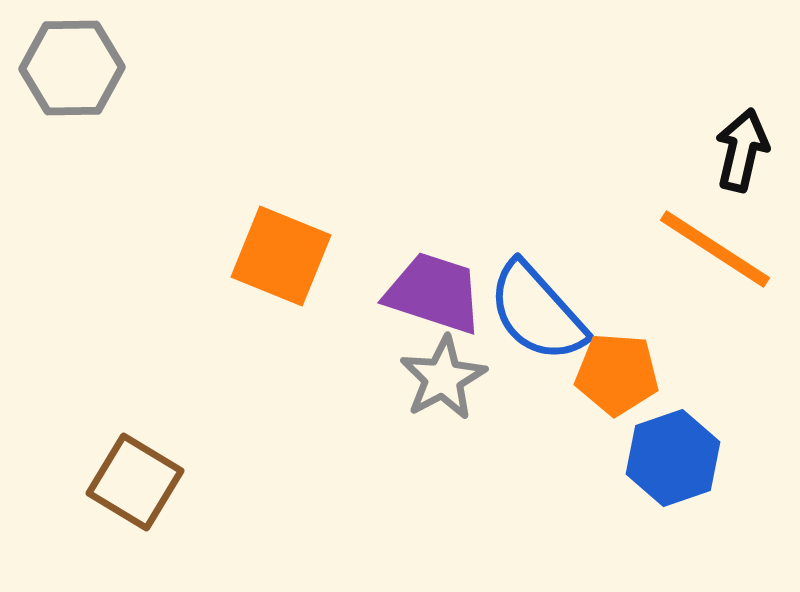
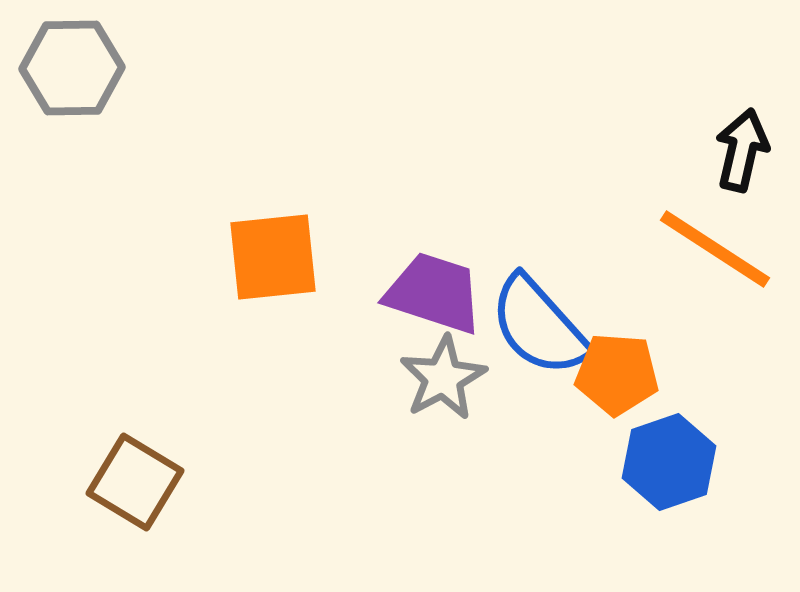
orange square: moved 8 px left, 1 px down; rotated 28 degrees counterclockwise
blue semicircle: moved 2 px right, 14 px down
blue hexagon: moved 4 px left, 4 px down
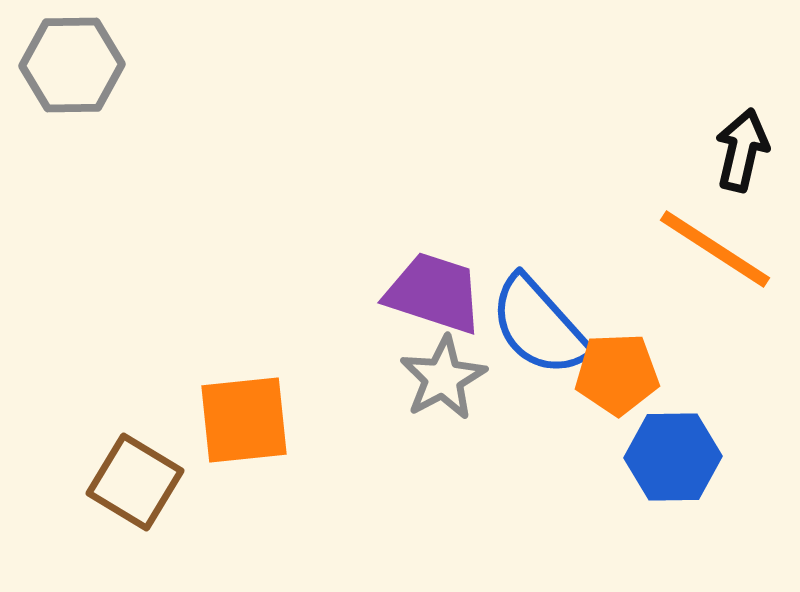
gray hexagon: moved 3 px up
orange square: moved 29 px left, 163 px down
orange pentagon: rotated 6 degrees counterclockwise
blue hexagon: moved 4 px right, 5 px up; rotated 18 degrees clockwise
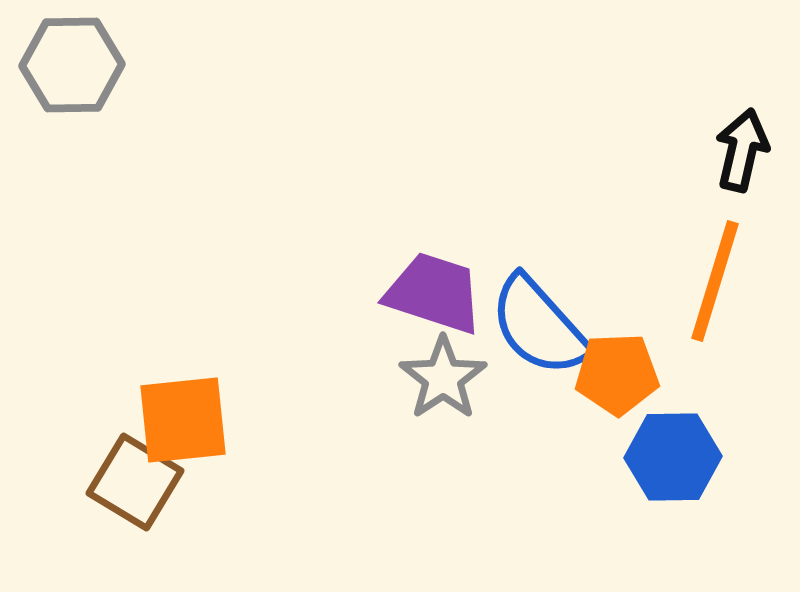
orange line: moved 32 px down; rotated 74 degrees clockwise
gray star: rotated 6 degrees counterclockwise
orange square: moved 61 px left
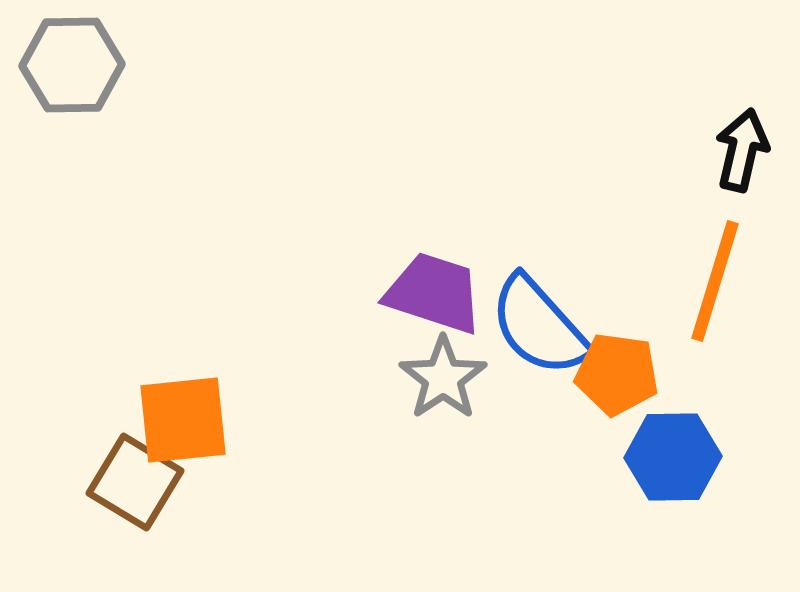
orange pentagon: rotated 10 degrees clockwise
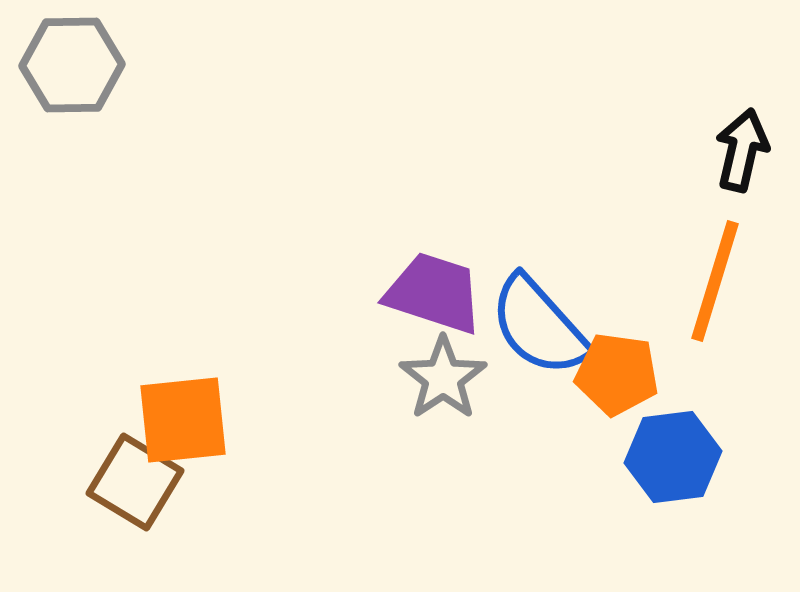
blue hexagon: rotated 6 degrees counterclockwise
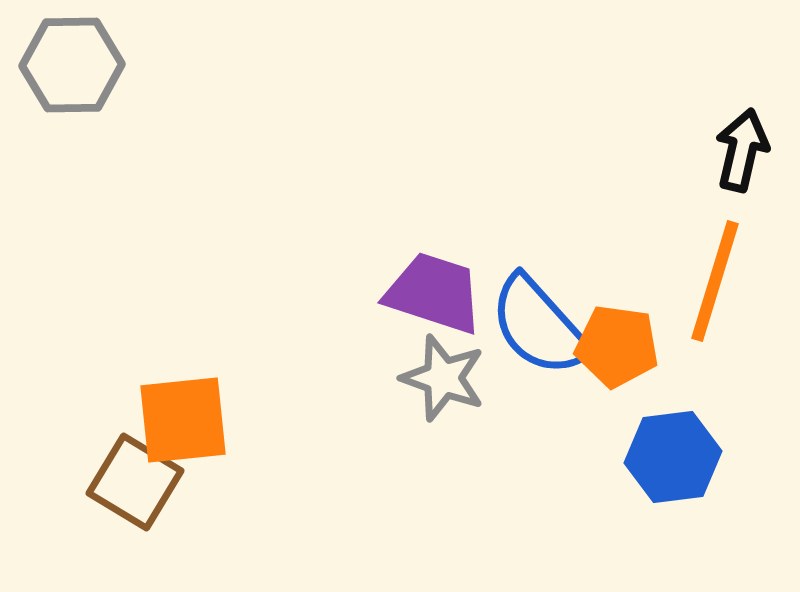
orange pentagon: moved 28 px up
gray star: rotated 18 degrees counterclockwise
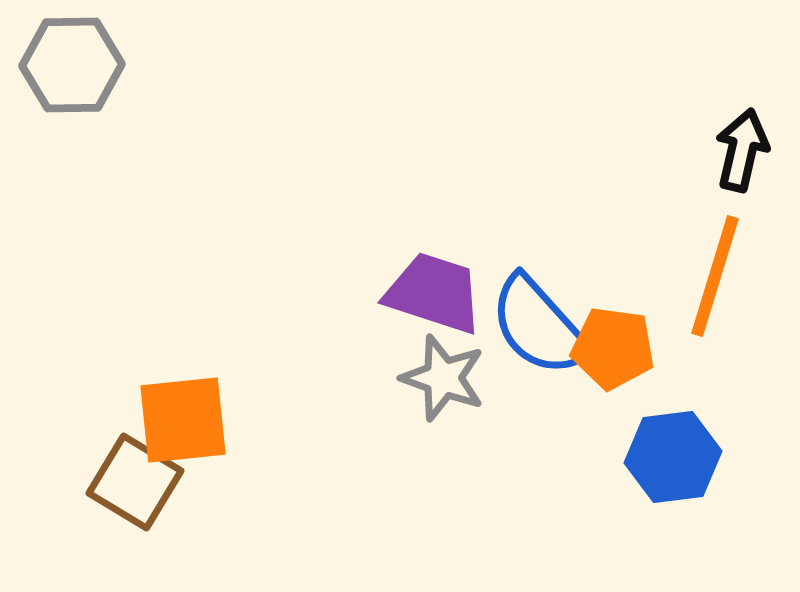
orange line: moved 5 px up
orange pentagon: moved 4 px left, 2 px down
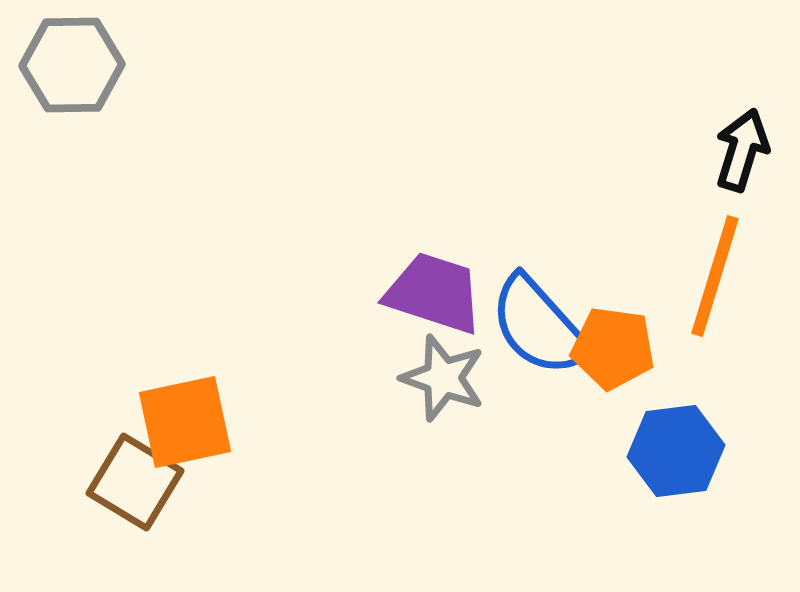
black arrow: rotated 4 degrees clockwise
orange square: moved 2 px right, 2 px down; rotated 6 degrees counterclockwise
blue hexagon: moved 3 px right, 6 px up
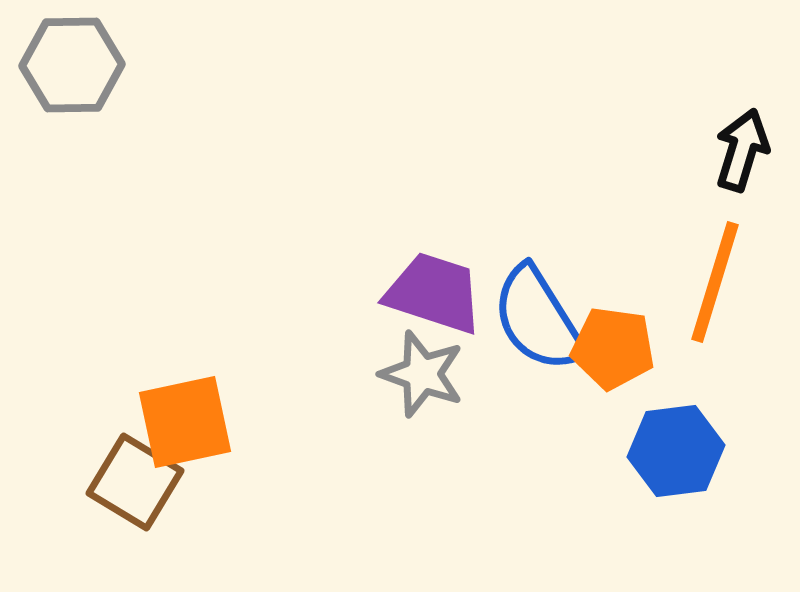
orange line: moved 6 px down
blue semicircle: moved 1 px left, 7 px up; rotated 10 degrees clockwise
gray star: moved 21 px left, 4 px up
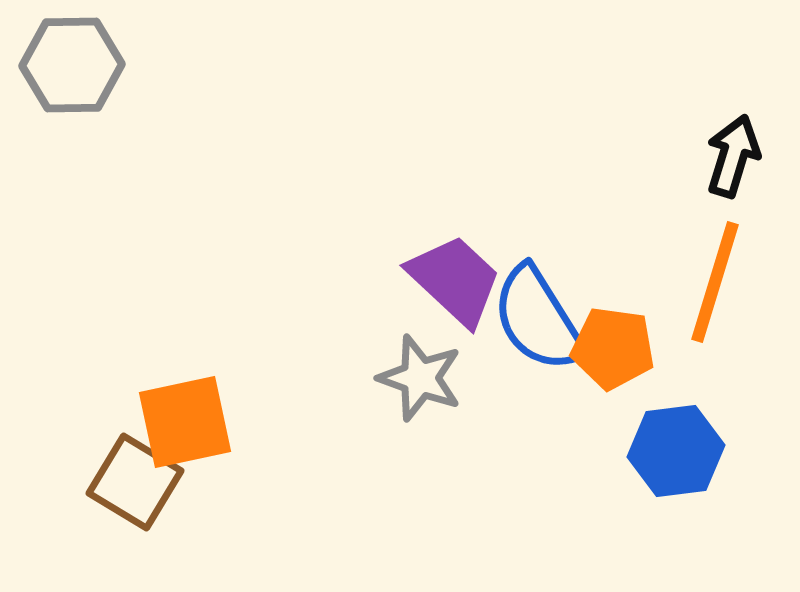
black arrow: moved 9 px left, 6 px down
purple trapezoid: moved 21 px right, 13 px up; rotated 25 degrees clockwise
gray star: moved 2 px left, 4 px down
